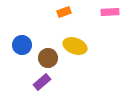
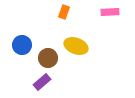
orange rectangle: rotated 48 degrees counterclockwise
yellow ellipse: moved 1 px right
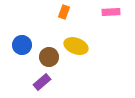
pink rectangle: moved 1 px right
brown circle: moved 1 px right, 1 px up
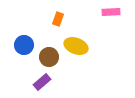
orange rectangle: moved 6 px left, 7 px down
blue circle: moved 2 px right
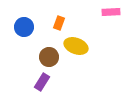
orange rectangle: moved 1 px right, 4 px down
blue circle: moved 18 px up
purple rectangle: rotated 18 degrees counterclockwise
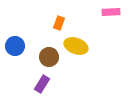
blue circle: moved 9 px left, 19 px down
purple rectangle: moved 2 px down
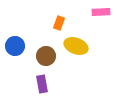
pink rectangle: moved 10 px left
brown circle: moved 3 px left, 1 px up
purple rectangle: rotated 42 degrees counterclockwise
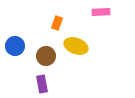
orange rectangle: moved 2 px left
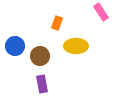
pink rectangle: rotated 60 degrees clockwise
yellow ellipse: rotated 20 degrees counterclockwise
brown circle: moved 6 px left
